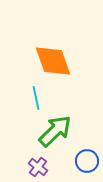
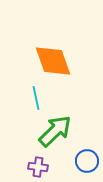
purple cross: rotated 30 degrees counterclockwise
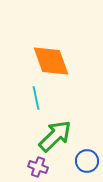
orange diamond: moved 2 px left
green arrow: moved 5 px down
purple cross: rotated 12 degrees clockwise
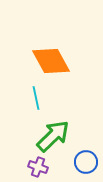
orange diamond: rotated 9 degrees counterclockwise
green arrow: moved 2 px left
blue circle: moved 1 px left, 1 px down
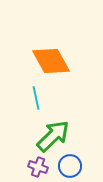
blue circle: moved 16 px left, 4 px down
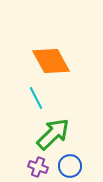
cyan line: rotated 15 degrees counterclockwise
green arrow: moved 2 px up
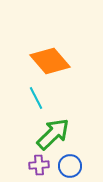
orange diamond: moved 1 px left; rotated 12 degrees counterclockwise
purple cross: moved 1 px right, 2 px up; rotated 24 degrees counterclockwise
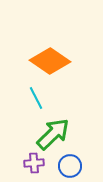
orange diamond: rotated 15 degrees counterclockwise
purple cross: moved 5 px left, 2 px up
